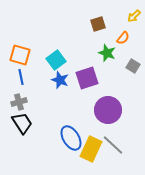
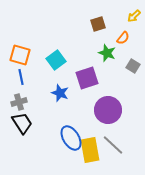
blue star: moved 13 px down
yellow rectangle: moved 1 px left, 1 px down; rotated 35 degrees counterclockwise
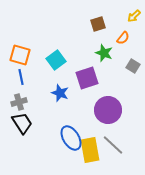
green star: moved 3 px left
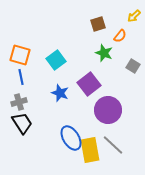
orange semicircle: moved 3 px left, 2 px up
purple square: moved 2 px right, 6 px down; rotated 20 degrees counterclockwise
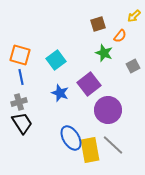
gray square: rotated 32 degrees clockwise
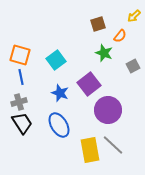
blue ellipse: moved 12 px left, 13 px up
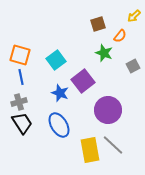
purple square: moved 6 px left, 3 px up
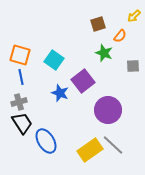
cyan square: moved 2 px left; rotated 18 degrees counterclockwise
gray square: rotated 24 degrees clockwise
blue ellipse: moved 13 px left, 16 px down
yellow rectangle: rotated 65 degrees clockwise
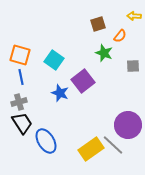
yellow arrow: rotated 48 degrees clockwise
purple circle: moved 20 px right, 15 px down
yellow rectangle: moved 1 px right, 1 px up
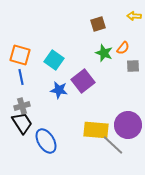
orange semicircle: moved 3 px right, 12 px down
blue star: moved 1 px left, 3 px up; rotated 12 degrees counterclockwise
gray cross: moved 3 px right, 4 px down
yellow rectangle: moved 5 px right, 19 px up; rotated 40 degrees clockwise
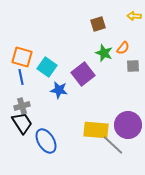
orange square: moved 2 px right, 2 px down
cyan square: moved 7 px left, 7 px down
purple square: moved 7 px up
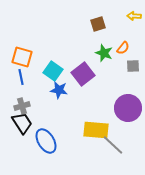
cyan square: moved 6 px right, 4 px down
purple circle: moved 17 px up
